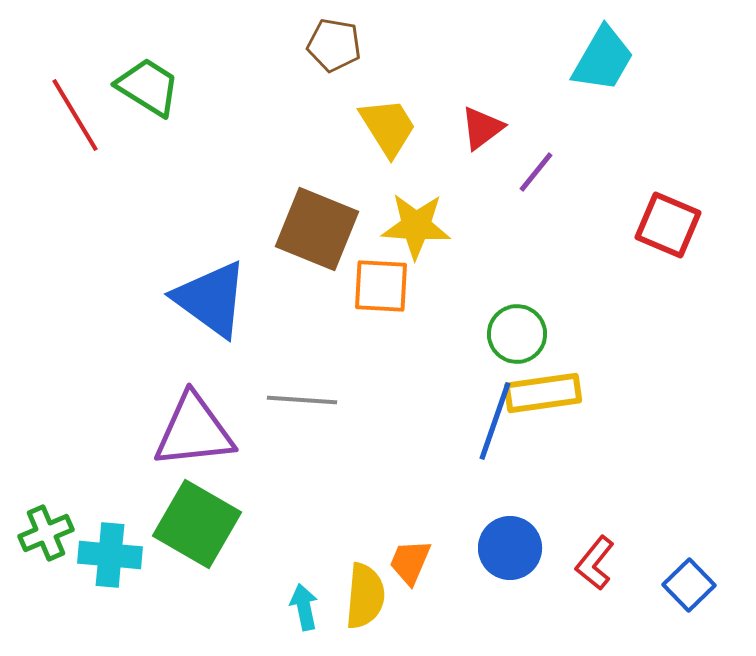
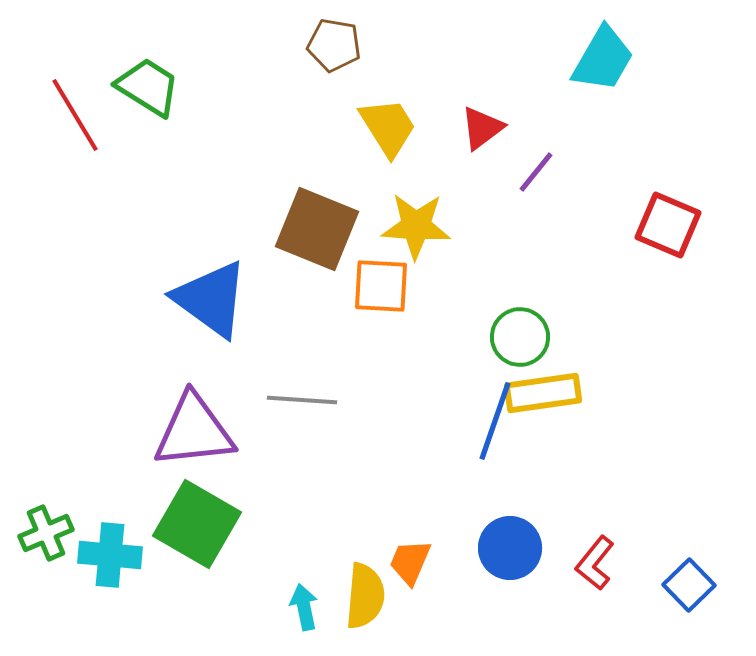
green circle: moved 3 px right, 3 px down
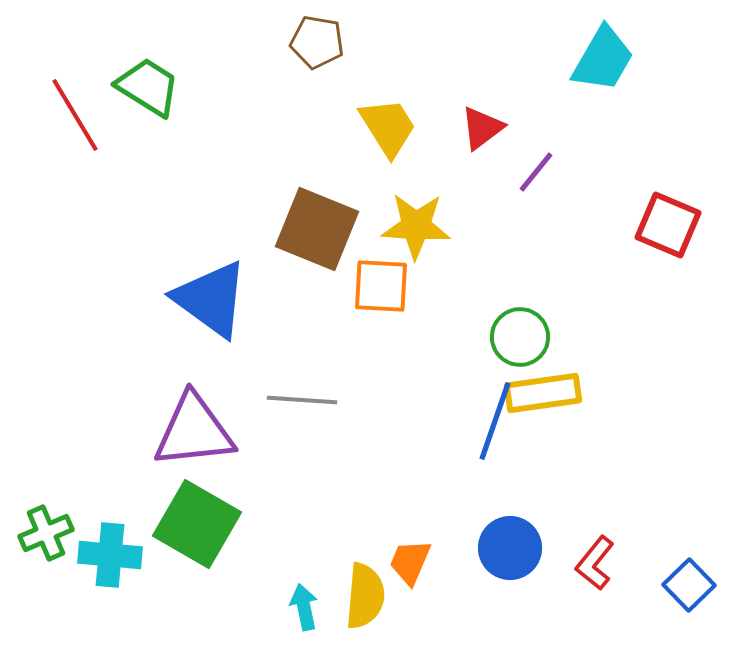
brown pentagon: moved 17 px left, 3 px up
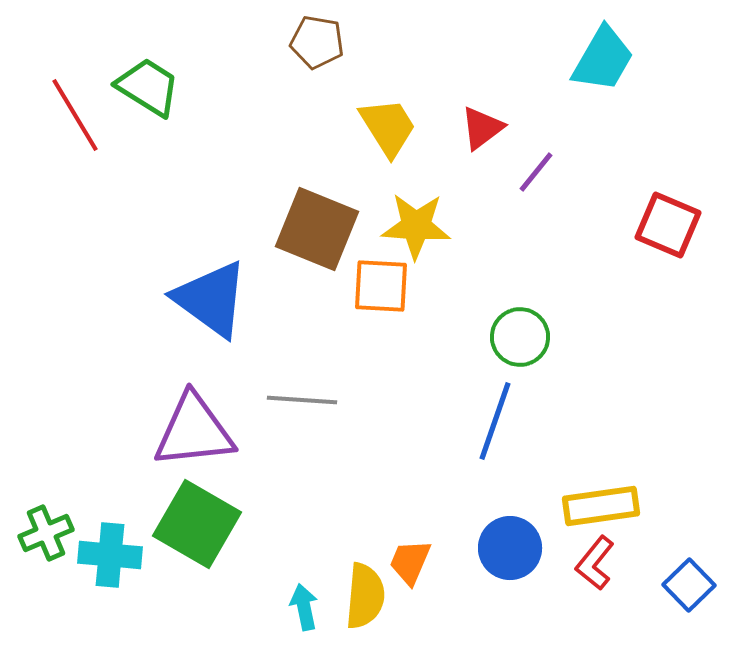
yellow rectangle: moved 58 px right, 113 px down
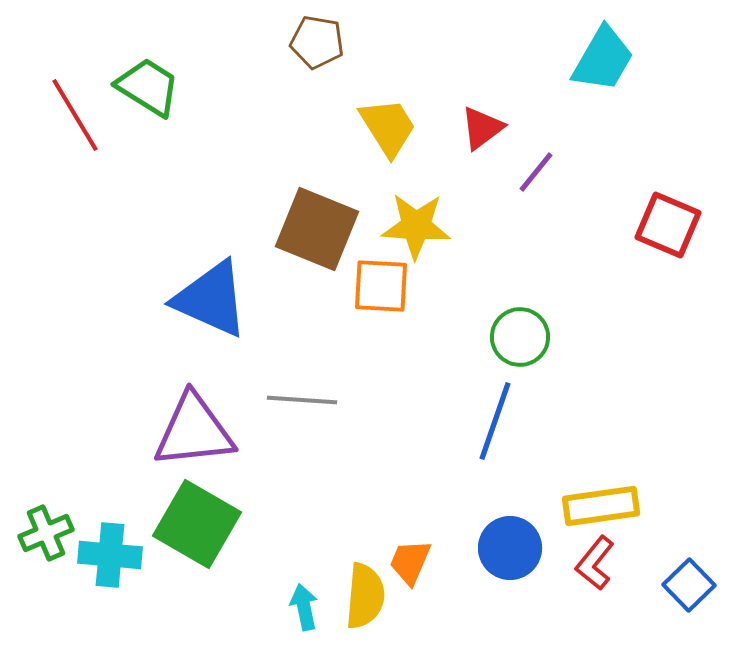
blue triangle: rotated 12 degrees counterclockwise
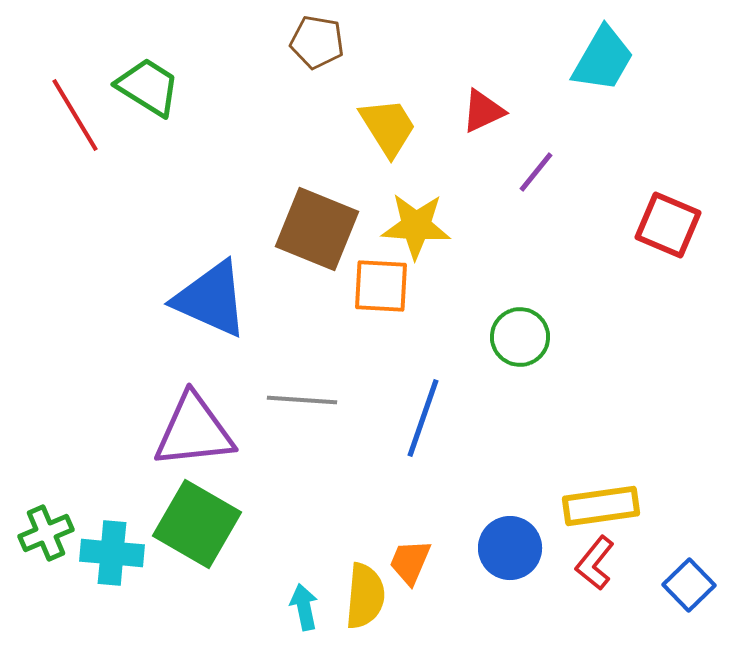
red triangle: moved 1 px right, 17 px up; rotated 12 degrees clockwise
blue line: moved 72 px left, 3 px up
cyan cross: moved 2 px right, 2 px up
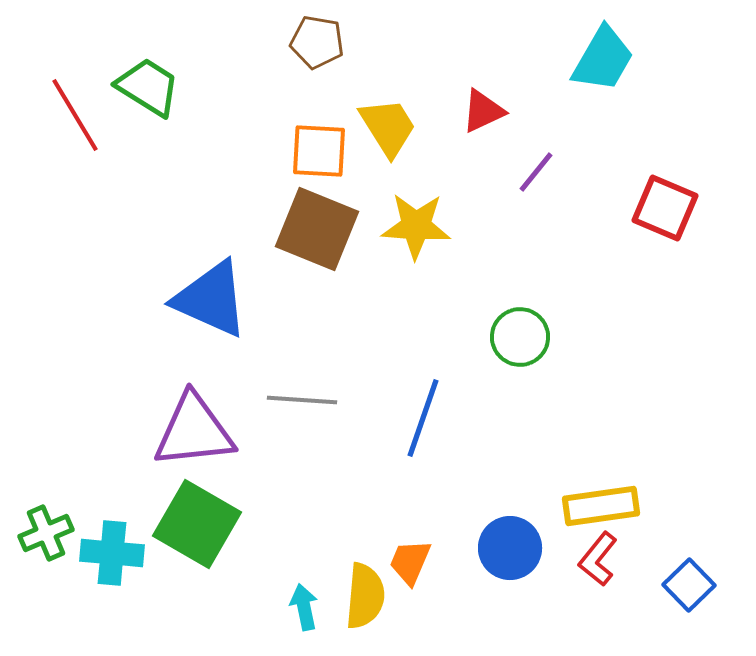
red square: moved 3 px left, 17 px up
orange square: moved 62 px left, 135 px up
red L-shape: moved 3 px right, 4 px up
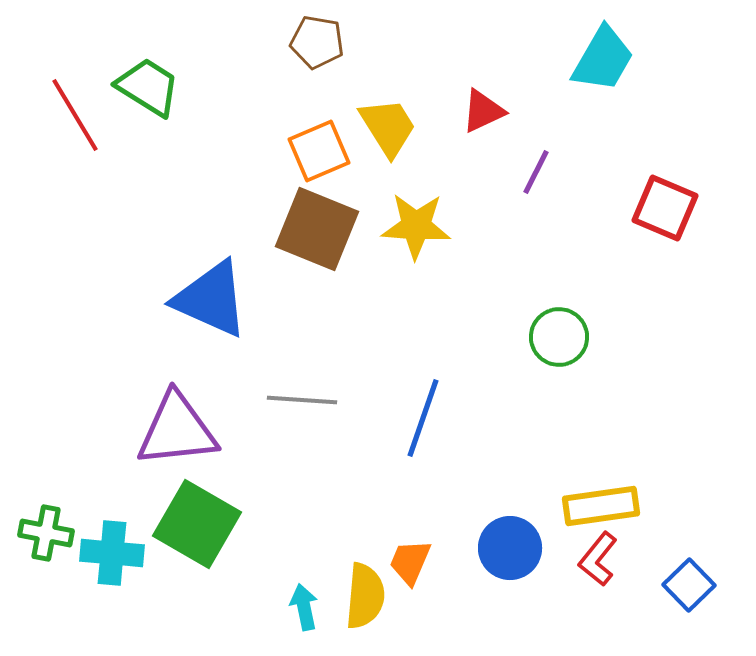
orange square: rotated 26 degrees counterclockwise
purple line: rotated 12 degrees counterclockwise
green circle: moved 39 px right
purple triangle: moved 17 px left, 1 px up
green cross: rotated 34 degrees clockwise
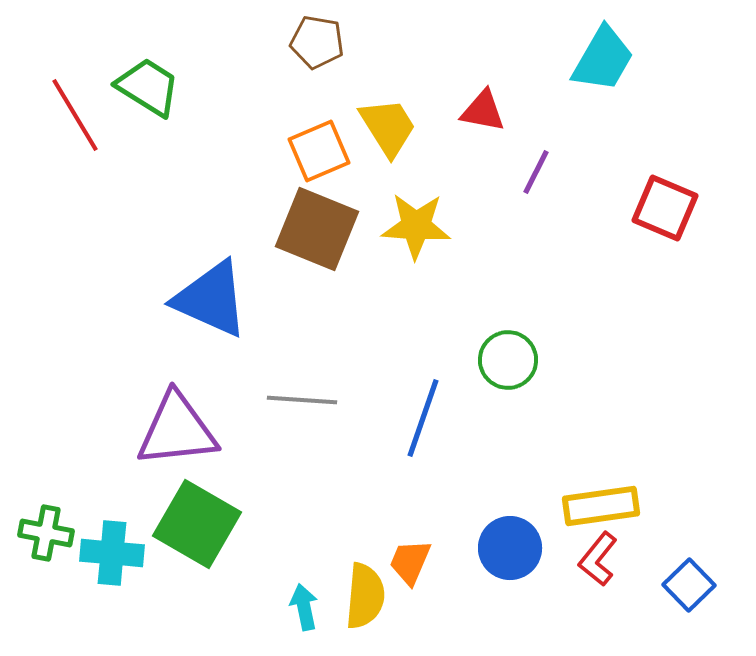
red triangle: rotated 36 degrees clockwise
green circle: moved 51 px left, 23 px down
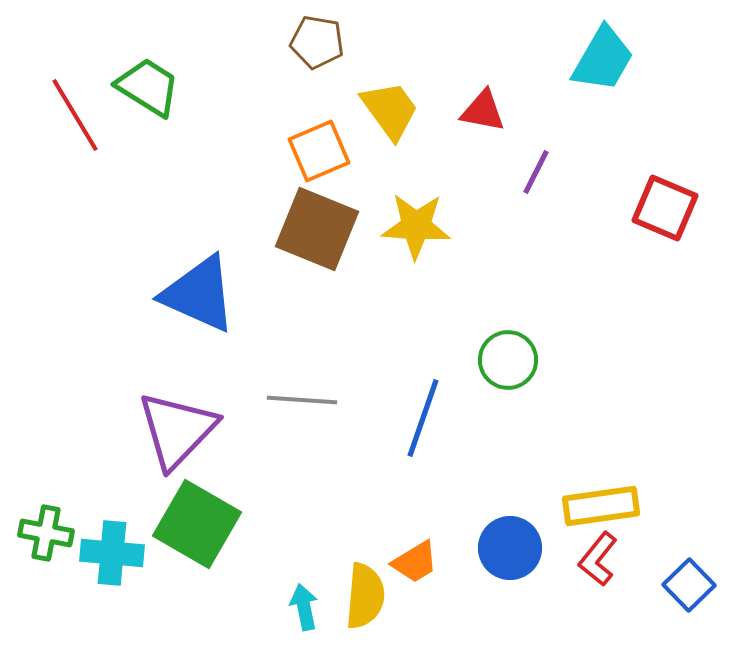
yellow trapezoid: moved 2 px right, 17 px up; rotated 4 degrees counterclockwise
blue triangle: moved 12 px left, 5 px up
purple triangle: rotated 40 degrees counterclockwise
orange trapezoid: moved 5 px right; rotated 144 degrees counterclockwise
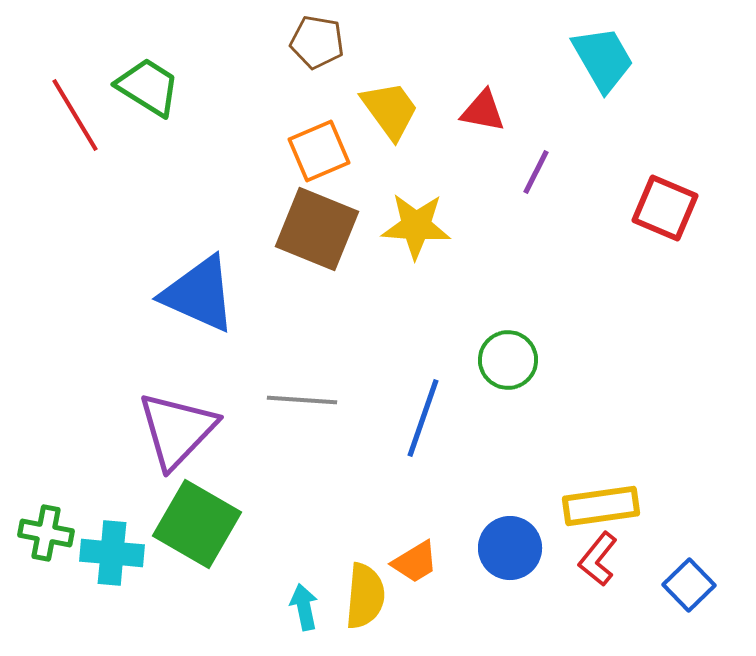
cyan trapezoid: rotated 60 degrees counterclockwise
